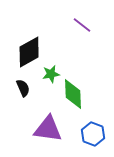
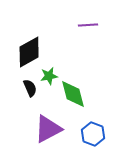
purple line: moved 6 px right; rotated 42 degrees counterclockwise
green star: moved 2 px left, 2 px down
black semicircle: moved 7 px right
green diamond: rotated 12 degrees counterclockwise
purple triangle: rotated 36 degrees counterclockwise
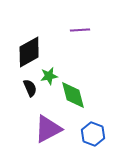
purple line: moved 8 px left, 5 px down
green diamond: moved 1 px down
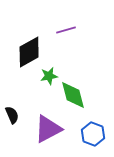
purple line: moved 14 px left; rotated 12 degrees counterclockwise
black semicircle: moved 18 px left, 27 px down
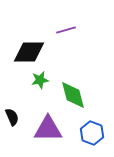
black diamond: rotated 28 degrees clockwise
green star: moved 9 px left, 4 px down
black semicircle: moved 2 px down
purple triangle: rotated 28 degrees clockwise
blue hexagon: moved 1 px left, 1 px up
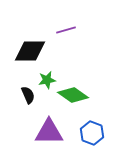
black diamond: moved 1 px right, 1 px up
green star: moved 7 px right
green diamond: rotated 40 degrees counterclockwise
black semicircle: moved 16 px right, 22 px up
purple triangle: moved 1 px right, 3 px down
